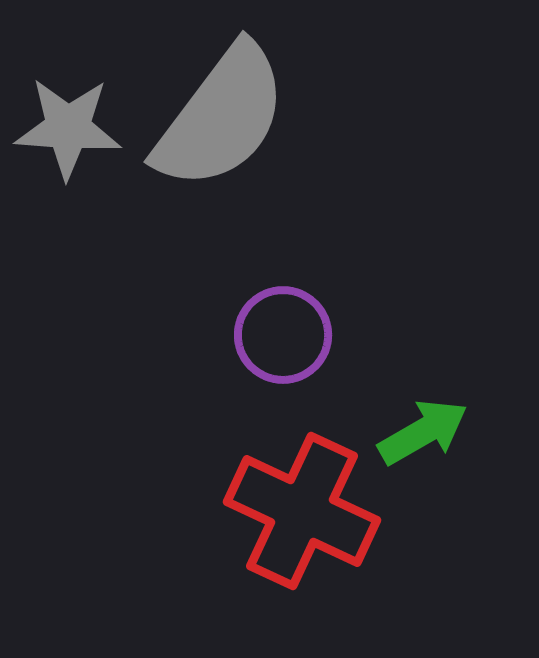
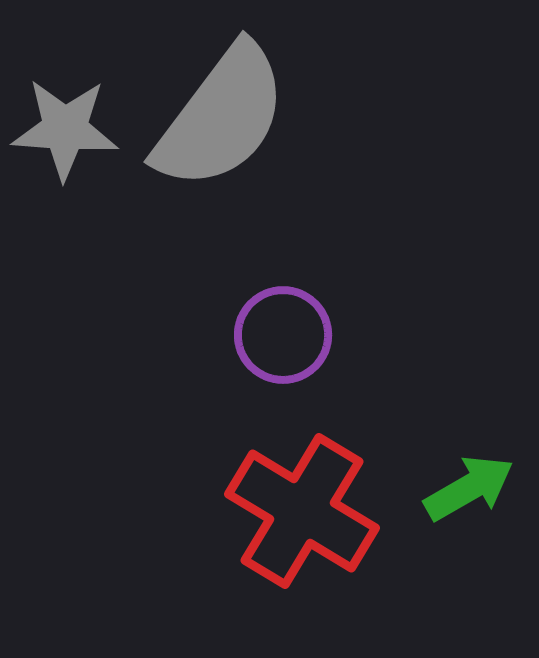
gray star: moved 3 px left, 1 px down
green arrow: moved 46 px right, 56 px down
red cross: rotated 6 degrees clockwise
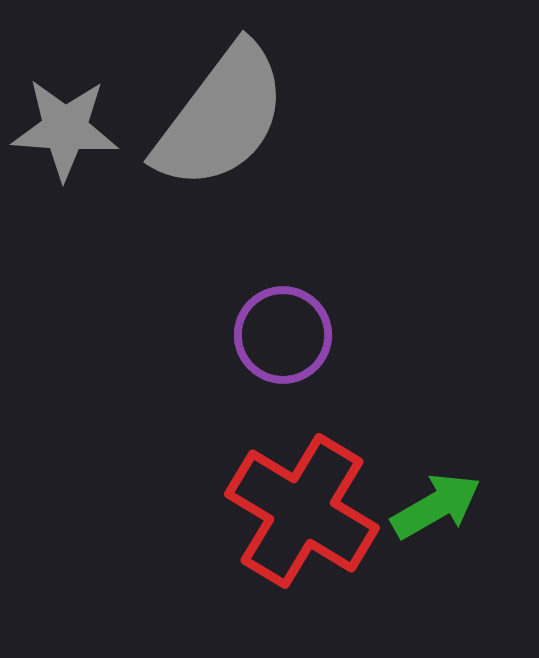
green arrow: moved 33 px left, 18 px down
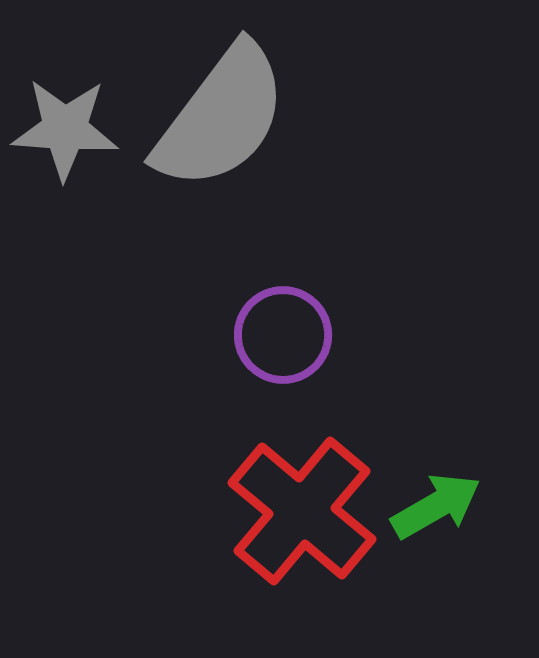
red cross: rotated 9 degrees clockwise
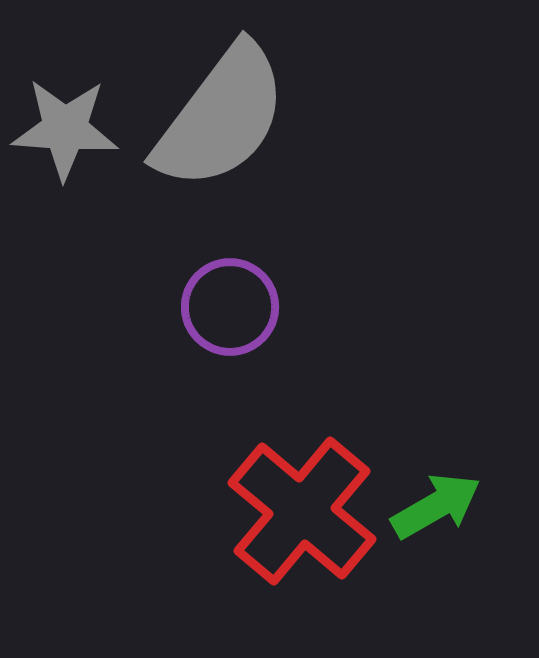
purple circle: moved 53 px left, 28 px up
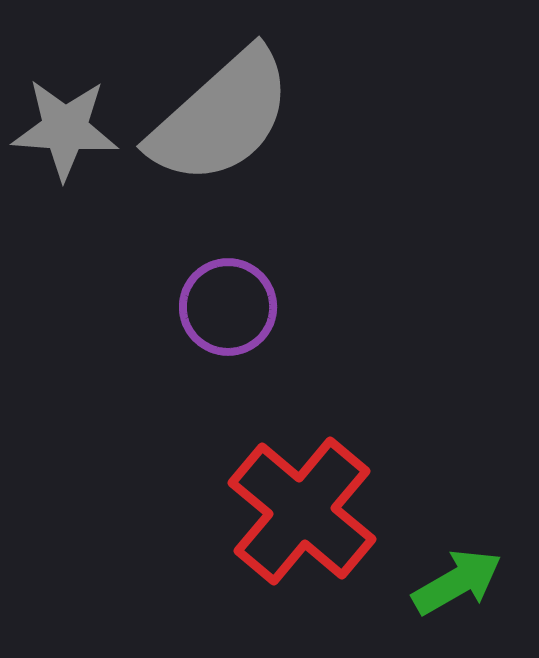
gray semicircle: rotated 11 degrees clockwise
purple circle: moved 2 px left
green arrow: moved 21 px right, 76 px down
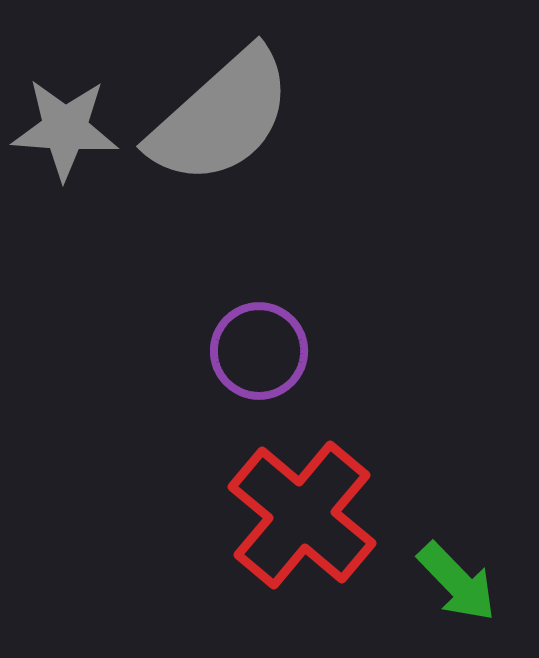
purple circle: moved 31 px right, 44 px down
red cross: moved 4 px down
green arrow: rotated 76 degrees clockwise
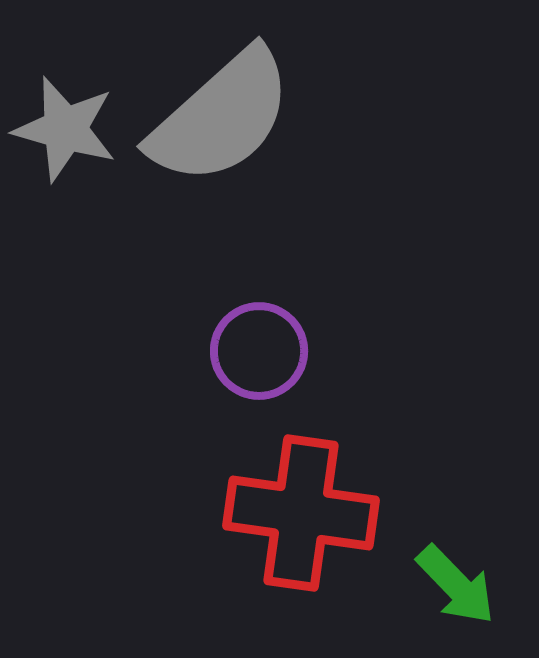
gray star: rotated 12 degrees clockwise
red cross: moved 1 px left, 2 px up; rotated 32 degrees counterclockwise
green arrow: moved 1 px left, 3 px down
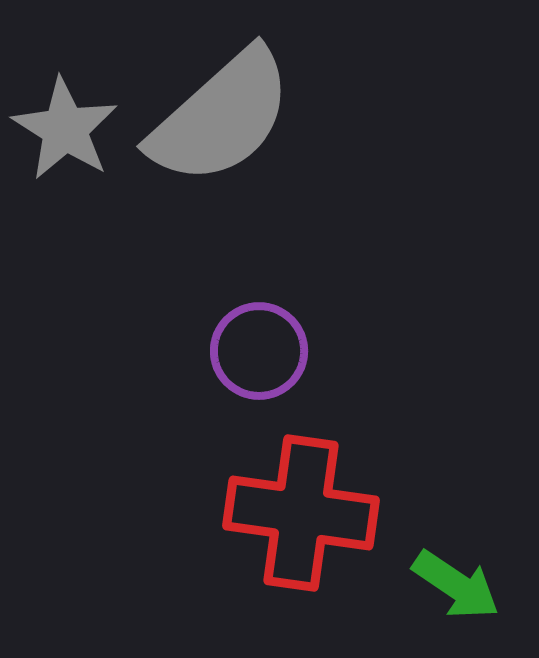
gray star: rotated 16 degrees clockwise
green arrow: rotated 12 degrees counterclockwise
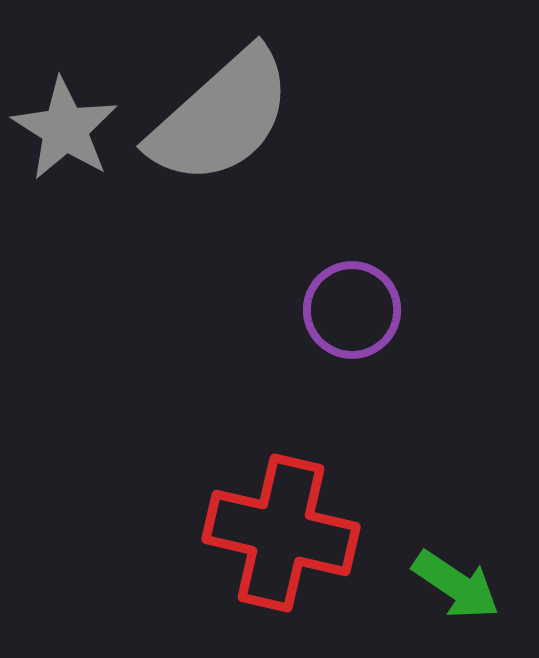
purple circle: moved 93 px right, 41 px up
red cross: moved 20 px left, 20 px down; rotated 5 degrees clockwise
